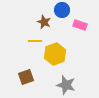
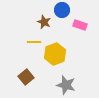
yellow line: moved 1 px left, 1 px down
brown square: rotated 21 degrees counterclockwise
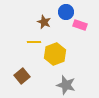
blue circle: moved 4 px right, 2 px down
brown square: moved 4 px left, 1 px up
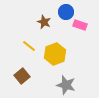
yellow line: moved 5 px left, 4 px down; rotated 40 degrees clockwise
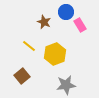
pink rectangle: rotated 40 degrees clockwise
gray star: rotated 24 degrees counterclockwise
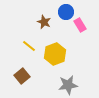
gray star: moved 2 px right
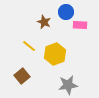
pink rectangle: rotated 56 degrees counterclockwise
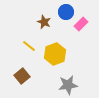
pink rectangle: moved 1 px right, 1 px up; rotated 48 degrees counterclockwise
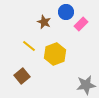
gray star: moved 18 px right
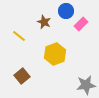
blue circle: moved 1 px up
yellow line: moved 10 px left, 10 px up
